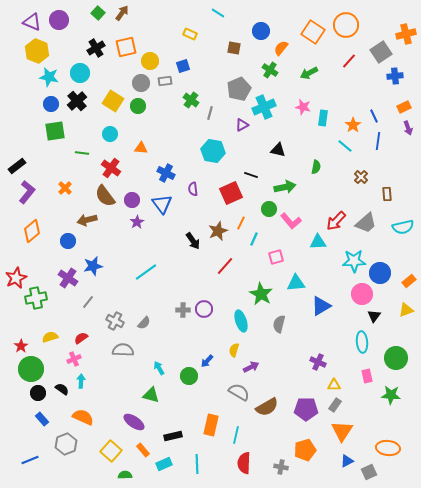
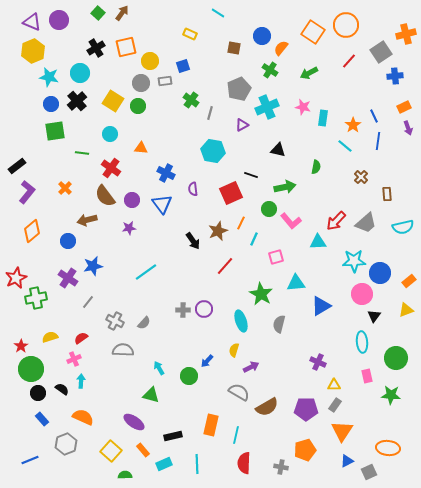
blue circle at (261, 31): moved 1 px right, 5 px down
yellow hexagon at (37, 51): moved 4 px left; rotated 15 degrees clockwise
cyan cross at (264, 107): moved 3 px right
purple star at (137, 222): moved 8 px left, 6 px down; rotated 24 degrees clockwise
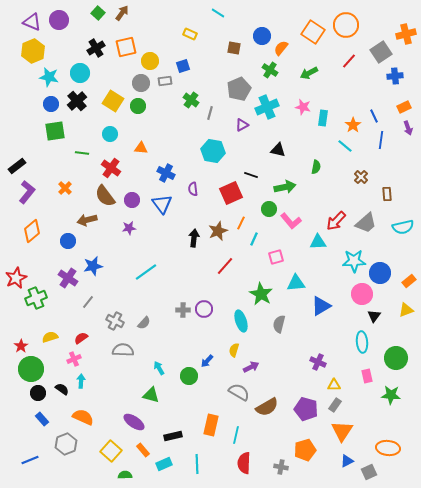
blue line at (378, 141): moved 3 px right, 1 px up
black arrow at (193, 241): moved 1 px right, 3 px up; rotated 138 degrees counterclockwise
green cross at (36, 298): rotated 10 degrees counterclockwise
purple pentagon at (306, 409): rotated 15 degrees clockwise
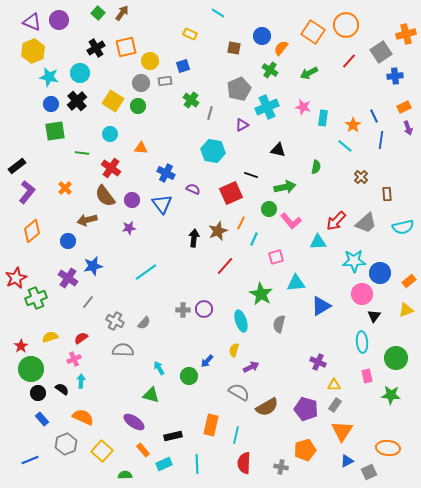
purple semicircle at (193, 189): rotated 120 degrees clockwise
yellow square at (111, 451): moved 9 px left
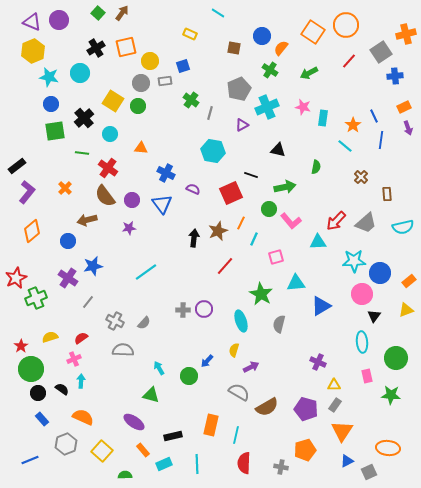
black cross at (77, 101): moved 7 px right, 17 px down
red cross at (111, 168): moved 3 px left
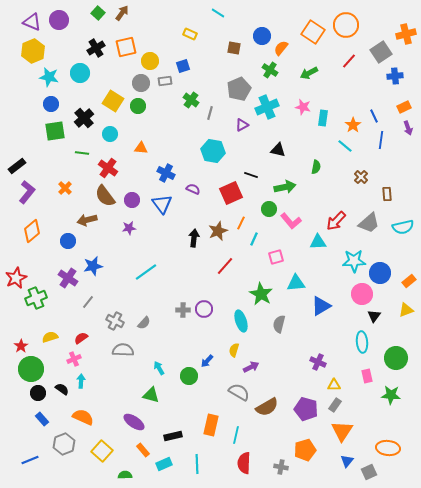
gray trapezoid at (366, 223): moved 3 px right
gray hexagon at (66, 444): moved 2 px left
blue triangle at (347, 461): rotated 24 degrees counterclockwise
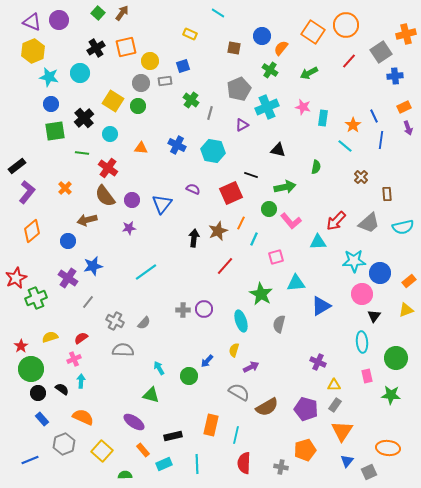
blue cross at (166, 173): moved 11 px right, 28 px up
blue triangle at (162, 204): rotated 15 degrees clockwise
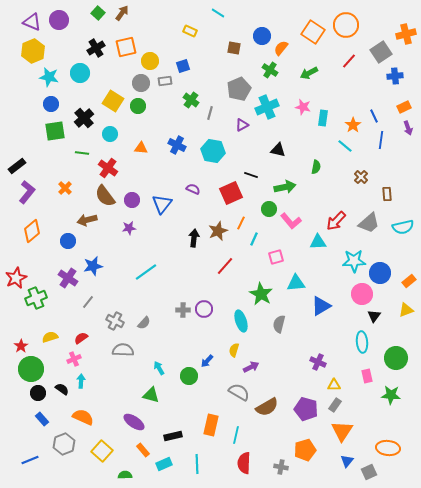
yellow rectangle at (190, 34): moved 3 px up
